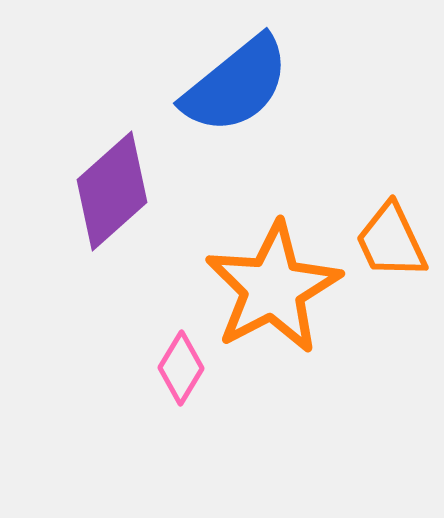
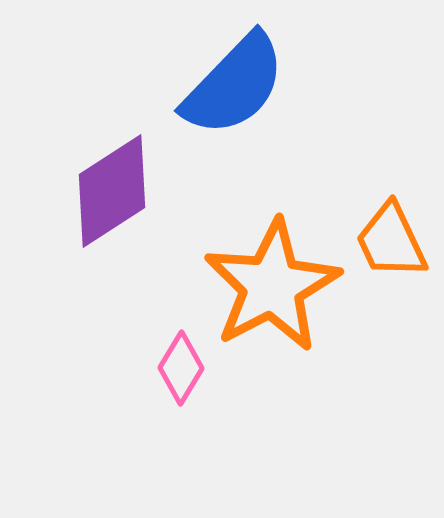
blue semicircle: moved 2 px left; rotated 7 degrees counterclockwise
purple diamond: rotated 9 degrees clockwise
orange star: moved 1 px left, 2 px up
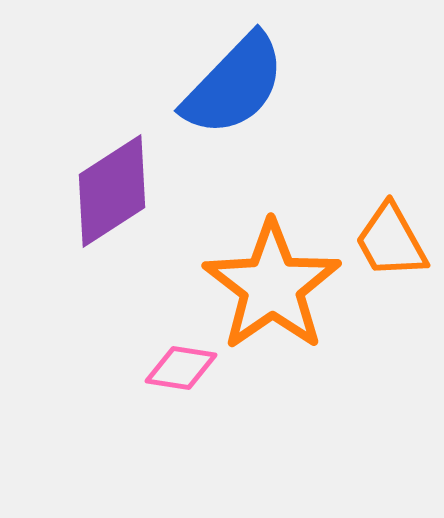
orange trapezoid: rotated 4 degrees counterclockwise
orange star: rotated 7 degrees counterclockwise
pink diamond: rotated 68 degrees clockwise
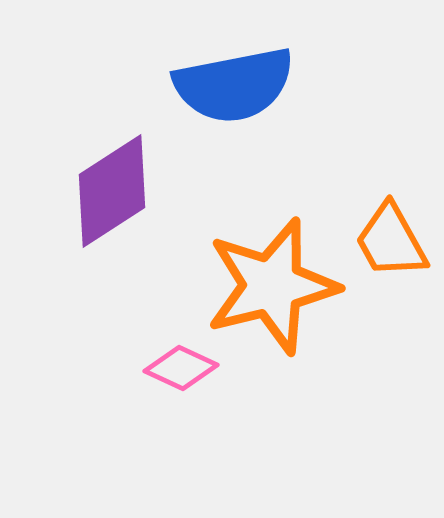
blue semicircle: rotated 35 degrees clockwise
orange star: rotated 21 degrees clockwise
pink diamond: rotated 16 degrees clockwise
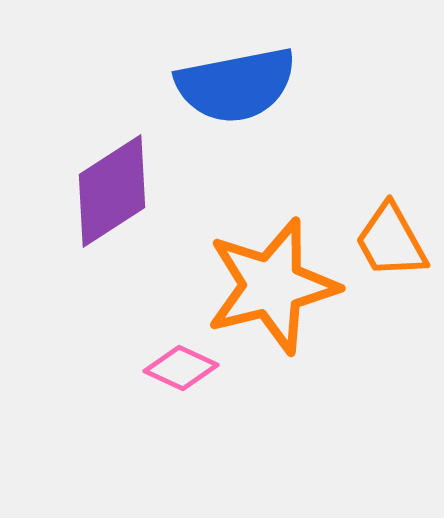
blue semicircle: moved 2 px right
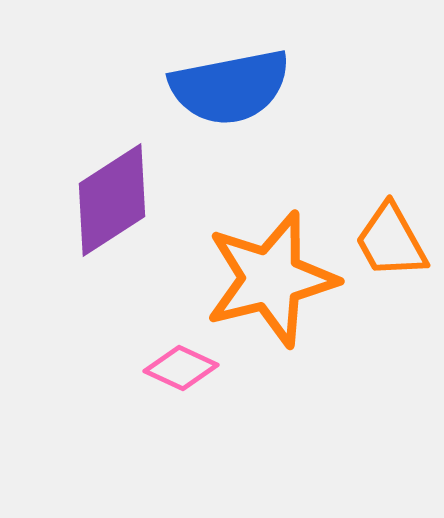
blue semicircle: moved 6 px left, 2 px down
purple diamond: moved 9 px down
orange star: moved 1 px left, 7 px up
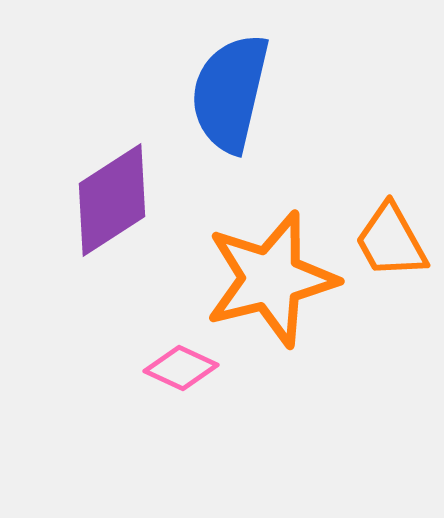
blue semicircle: moved 6 px down; rotated 114 degrees clockwise
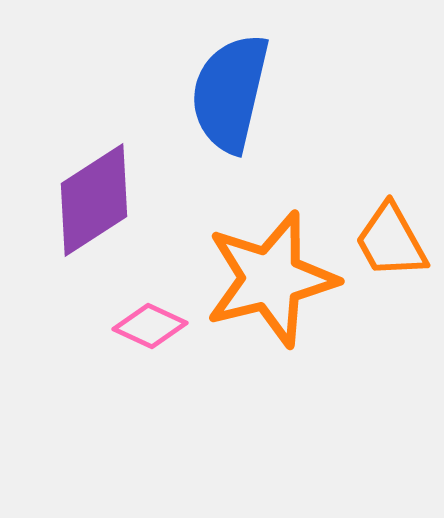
purple diamond: moved 18 px left
pink diamond: moved 31 px left, 42 px up
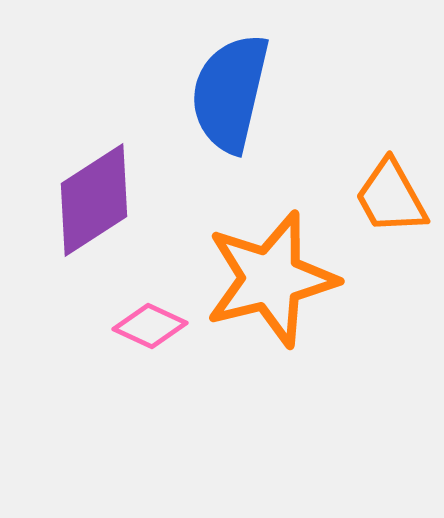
orange trapezoid: moved 44 px up
